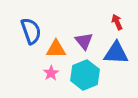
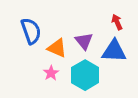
orange triangle: moved 1 px right, 1 px up; rotated 25 degrees clockwise
blue triangle: moved 2 px left, 2 px up
cyan hexagon: rotated 8 degrees counterclockwise
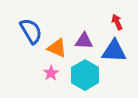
blue semicircle: rotated 12 degrees counterclockwise
purple triangle: rotated 48 degrees counterclockwise
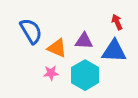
pink star: rotated 28 degrees clockwise
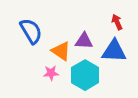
orange triangle: moved 4 px right, 3 px down; rotated 10 degrees clockwise
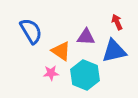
purple triangle: moved 2 px right, 4 px up
blue triangle: rotated 16 degrees counterclockwise
cyan hexagon: rotated 8 degrees counterclockwise
